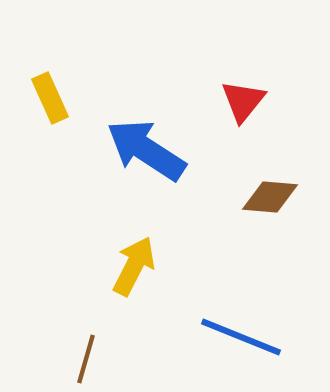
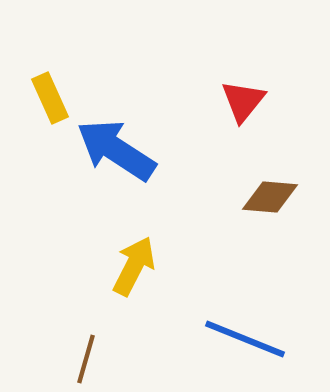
blue arrow: moved 30 px left
blue line: moved 4 px right, 2 px down
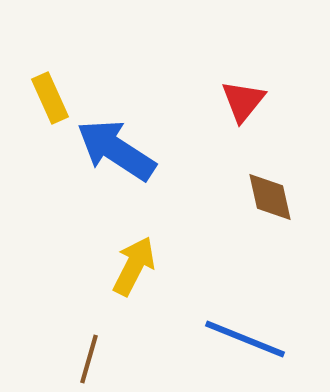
brown diamond: rotated 72 degrees clockwise
brown line: moved 3 px right
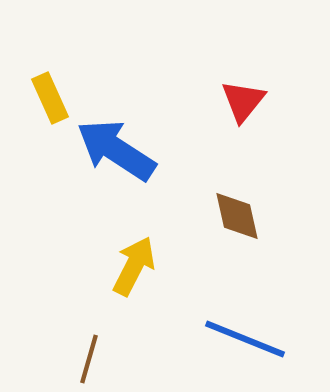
brown diamond: moved 33 px left, 19 px down
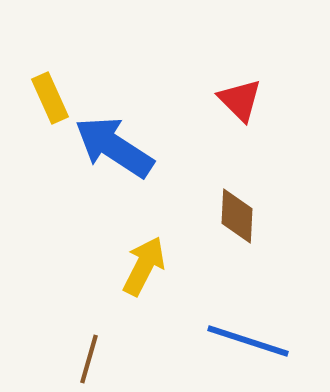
red triangle: moved 3 px left, 1 px up; rotated 24 degrees counterclockwise
blue arrow: moved 2 px left, 3 px up
brown diamond: rotated 16 degrees clockwise
yellow arrow: moved 10 px right
blue line: moved 3 px right, 2 px down; rotated 4 degrees counterclockwise
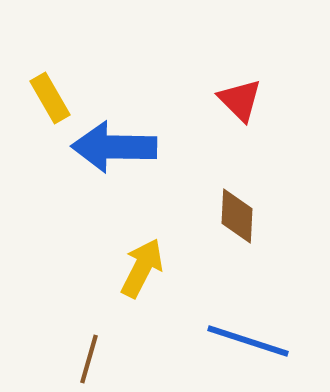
yellow rectangle: rotated 6 degrees counterclockwise
blue arrow: rotated 32 degrees counterclockwise
yellow arrow: moved 2 px left, 2 px down
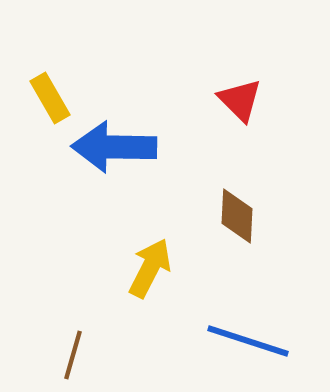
yellow arrow: moved 8 px right
brown line: moved 16 px left, 4 px up
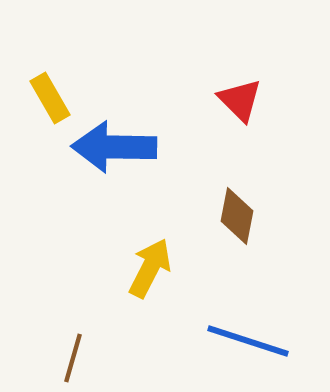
brown diamond: rotated 8 degrees clockwise
brown line: moved 3 px down
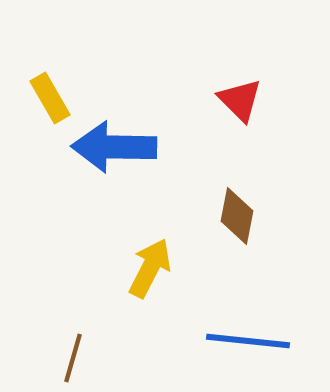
blue line: rotated 12 degrees counterclockwise
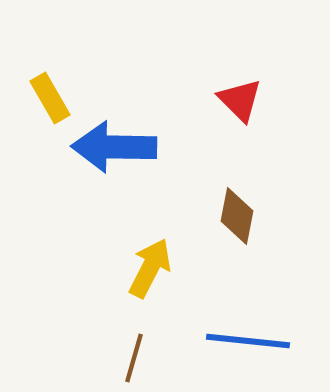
brown line: moved 61 px right
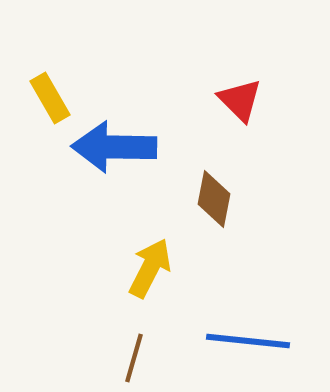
brown diamond: moved 23 px left, 17 px up
